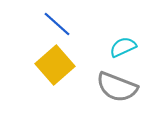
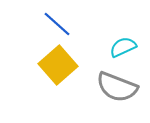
yellow square: moved 3 px right
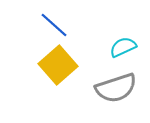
blue line: moved 3 px left, 1 px down
gray semicircle: moved 1 px left, 1 px down; rotated 39 degrees counterclockwise
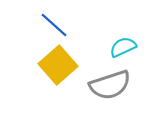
gray semicircle: moved 6 px left, 3 px up
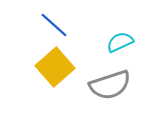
cyan semicircle: moved 3 px left, 5 px up
yellow square: moved 3 px left, 2 px down
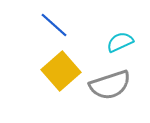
yellow square: moved 6 px right, 4 px down
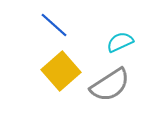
gray semicircle: rotated 15 degrees counterclockwise
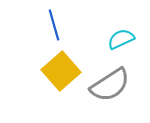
blue line: rotated 32 degrees clockwise
cyan semicircle: moved 1 px right, 3 px up
